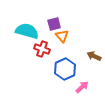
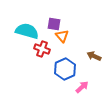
purple square: rotated 24 degrees clockwise
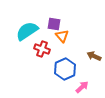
cyan semicircle: rotated 50 degrees counterclockwise
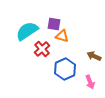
orange triangle: rotated 32 degrees counterclockwise
red cross: rotated 28 degrees clockwise
pink arrow: moved 8 px right, 5 px up; rotated 112 degrees clockwise
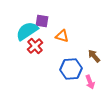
purple square: moved 12 px left, 3 px up
red cross: moved 7 px left, 3 px up
brown arrow: rotated 24 degrees clockwise
blue hexagon: moved 6 px right; rotated 20 degrees clockwise
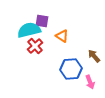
cyan semicircle: moved 2 px right, 1 px up; rotated 20 degrees clockwise
orange triangle: rotated 16 degrees clockwise
